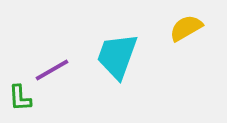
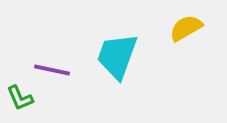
purple line: rotated 42 degrees clockwise
green L-shape: rotated 20 degrees counterclockwise
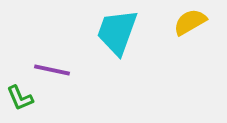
yellow semicircle: moved 4 px right, 6 px up
cyan trapezoid: moved 24 px up
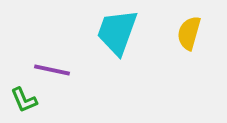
yellow semicircle: moved 1 px left, 11 px down; rotated 44 degrees counterclockwise
green L-shape: moved 4 px right, 2 px down
